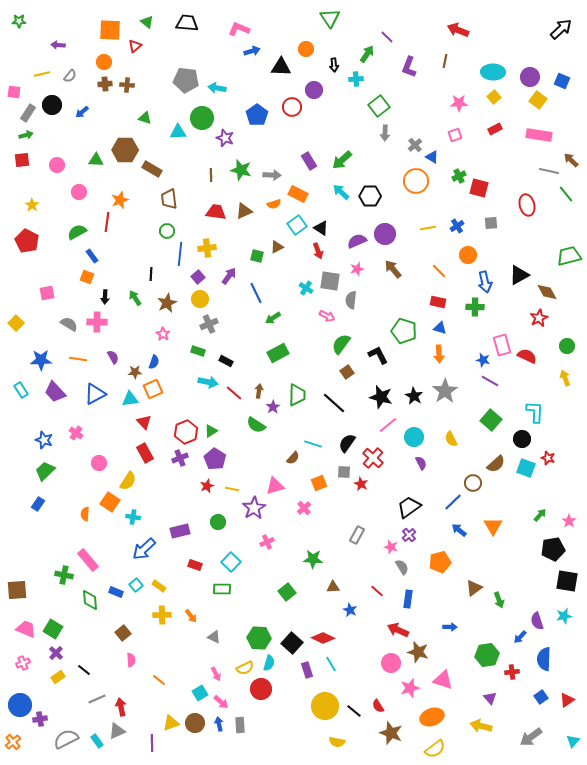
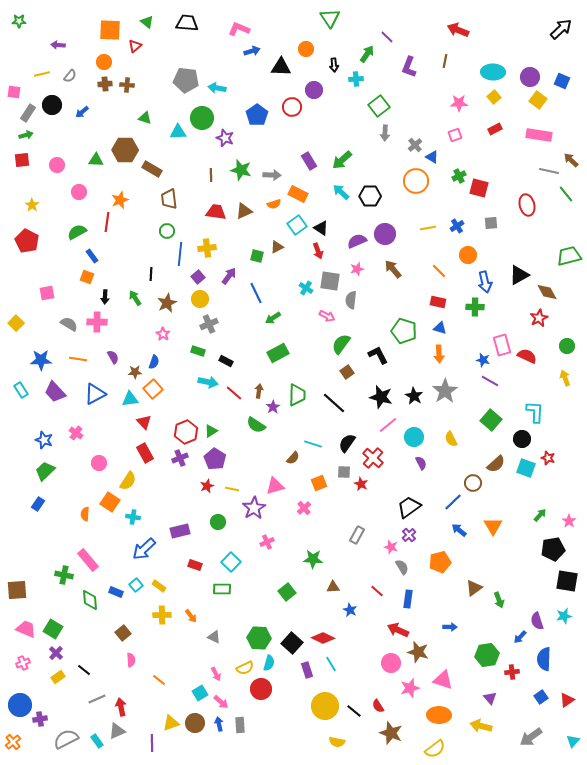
orange square at (153, 389): rotated 18 degrees counterclockwise
orange ellipse at (432, 717): moved 7 px right, 2 px up; rotated 20 degrees clockwise
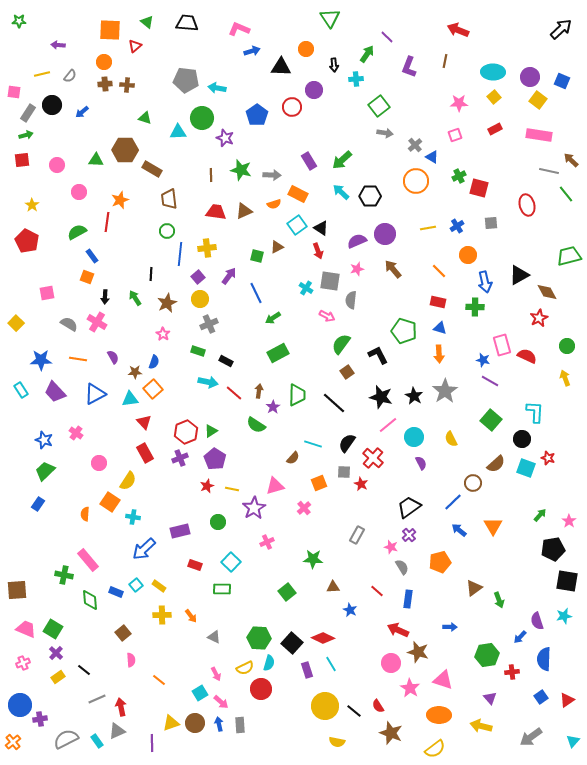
gray arrow at (385, 133): rotated 84 degrees counterclockwise
pink cross at (97, 322): rotated 30 degrees clockwise
pink star at (410, 688): rotated 24 degrees counterclockwise
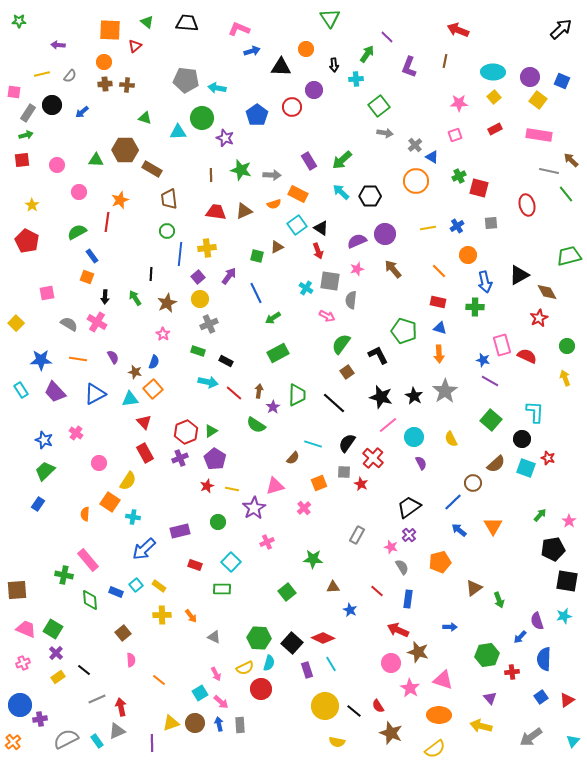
brown star at (135, 372): rotated 16 degrees clockwise
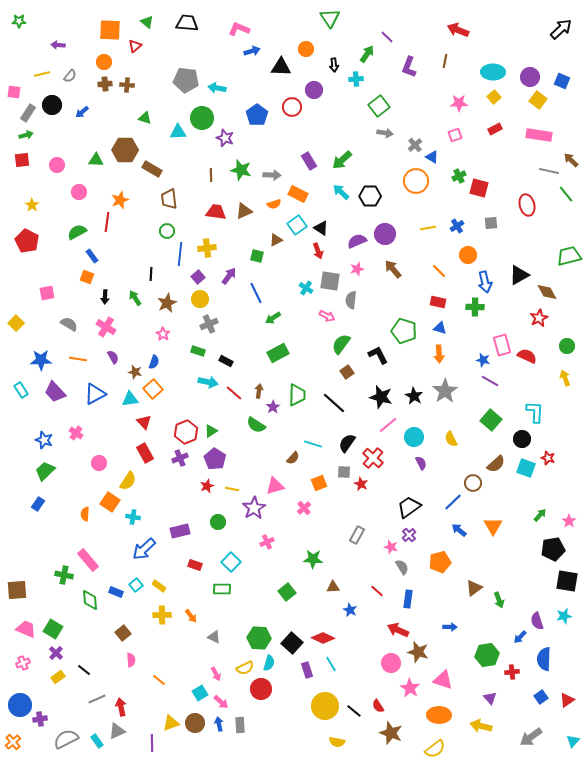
brown triangle at (277, 247): moved 1 px left, 7 px up
pink cross at (97, 322): moved 9 px right, 5 px down
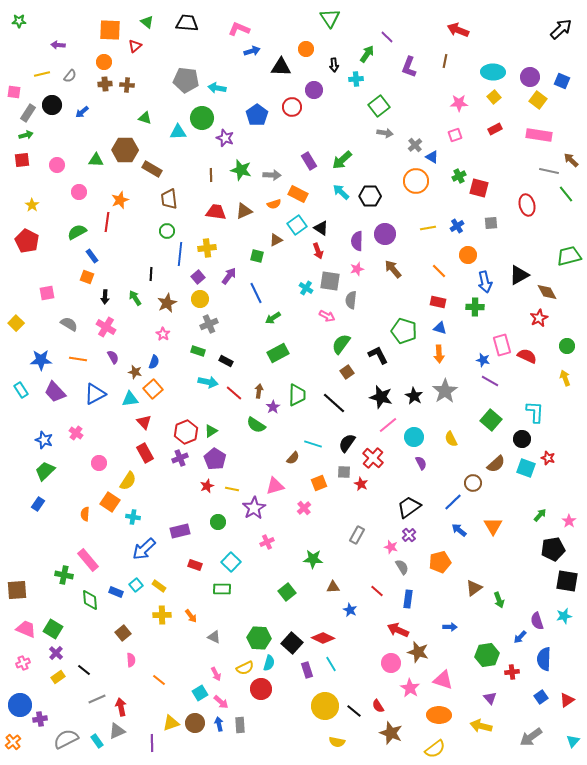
purple semicircle at (357, 241): rotated 66 degrees counterclockwise
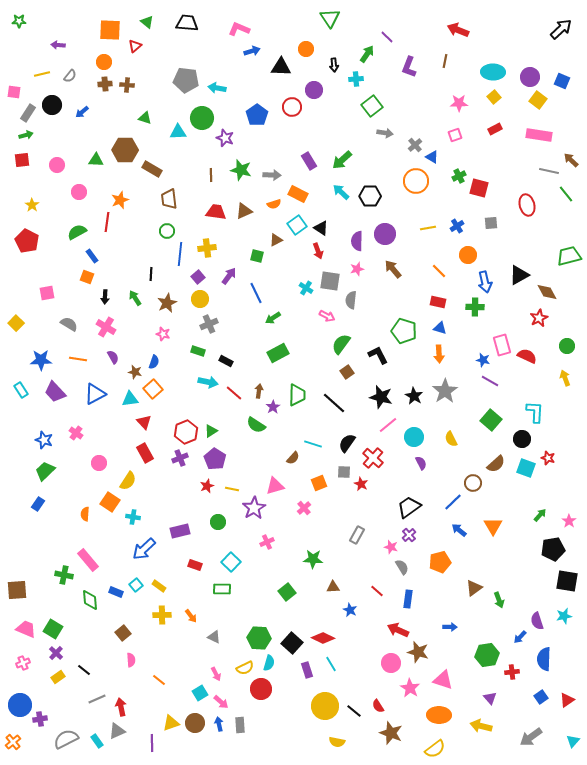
green square at (379, 106): moved 7 px left
pink star at (163, 334): rotated 16 degrees counterclockwise
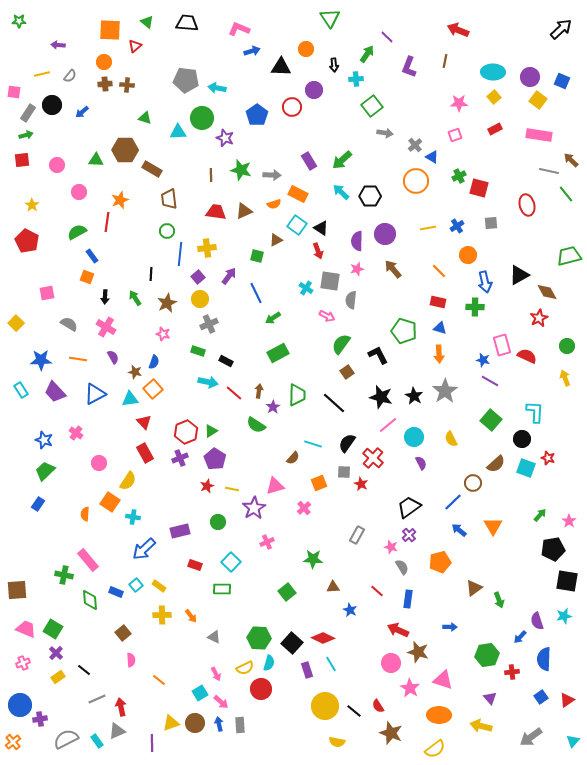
cyan square at (297, 225): rotated 18 degrees counterclockwise
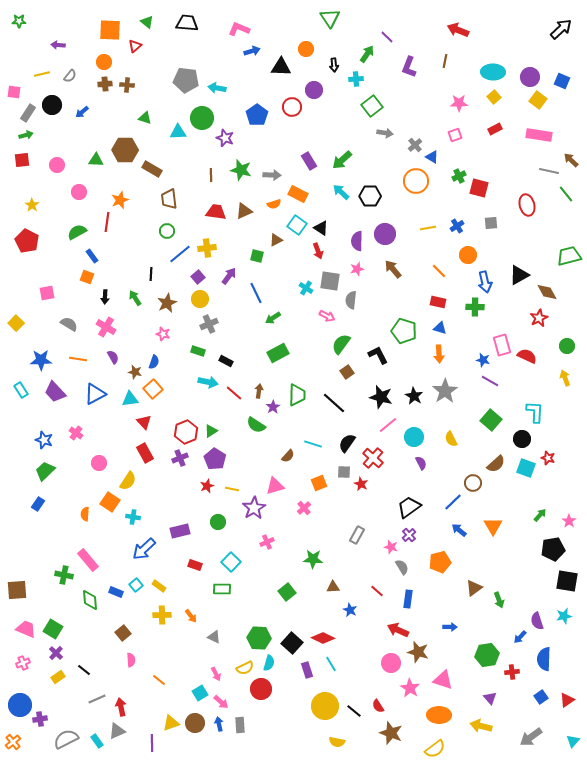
blue line at (180, 254): rotated 45 degrees clockwise
brown semicircle at (293, 458): moved 5 px left, 2 px up
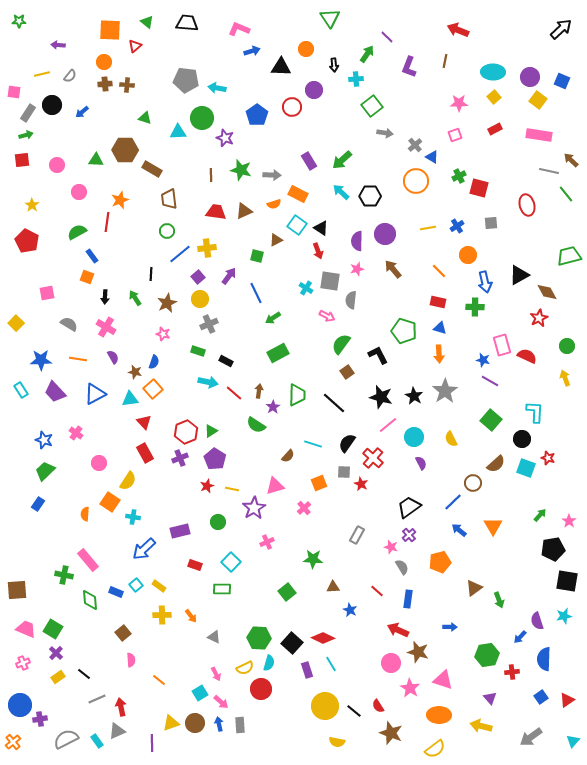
black line at (84, 670): moved 4 px down
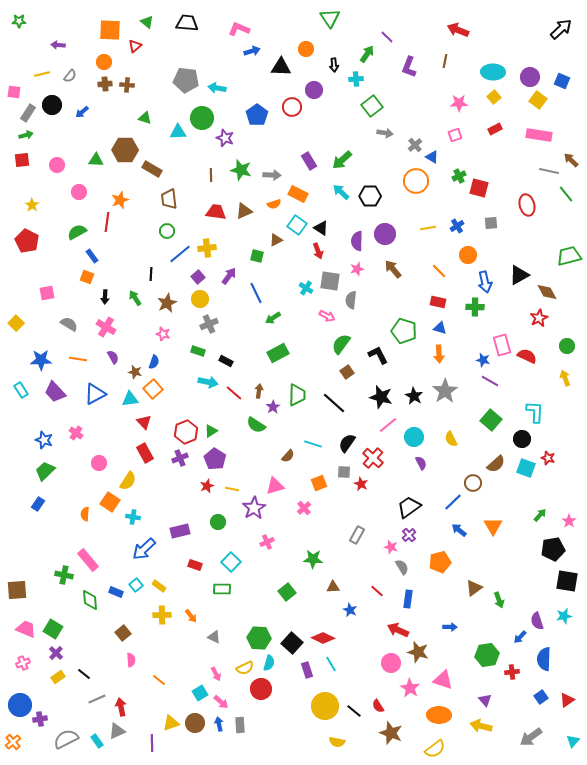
purple triangle at (490, 698): moved 5 px left, 2 px down
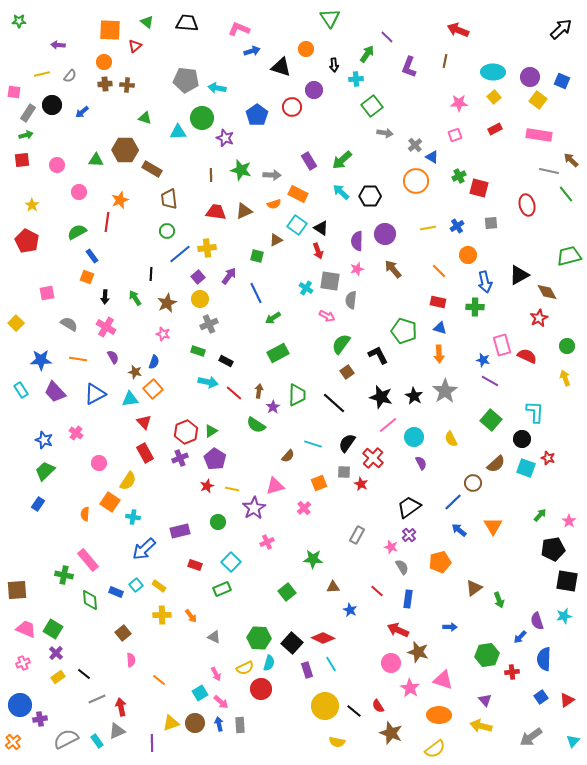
black triangle at (281, 67): rotated 15 degrees clockwise
green rectangle at (222, 589): rotated 24 degrees counterclockwise
